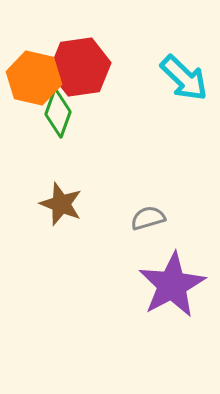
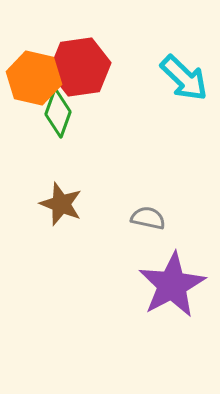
gray semicircle: rotated 28 degrees clockwise
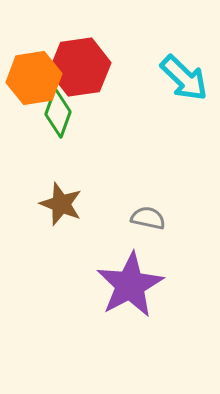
orange hexagon: rotated 22 degrees counterclockwise
purple star: moved 42 px left
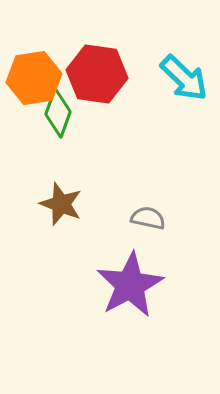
red hexagon: moved 17 px right, 7 px down; rotated 16 degrees clockwise
